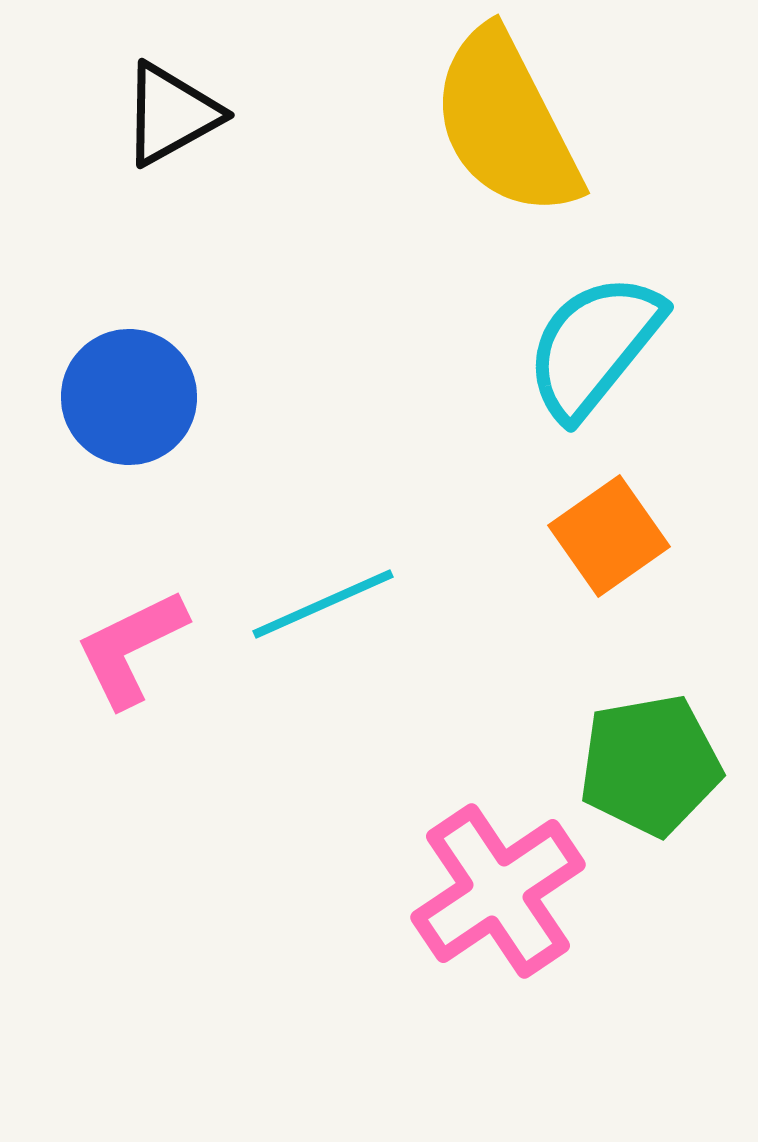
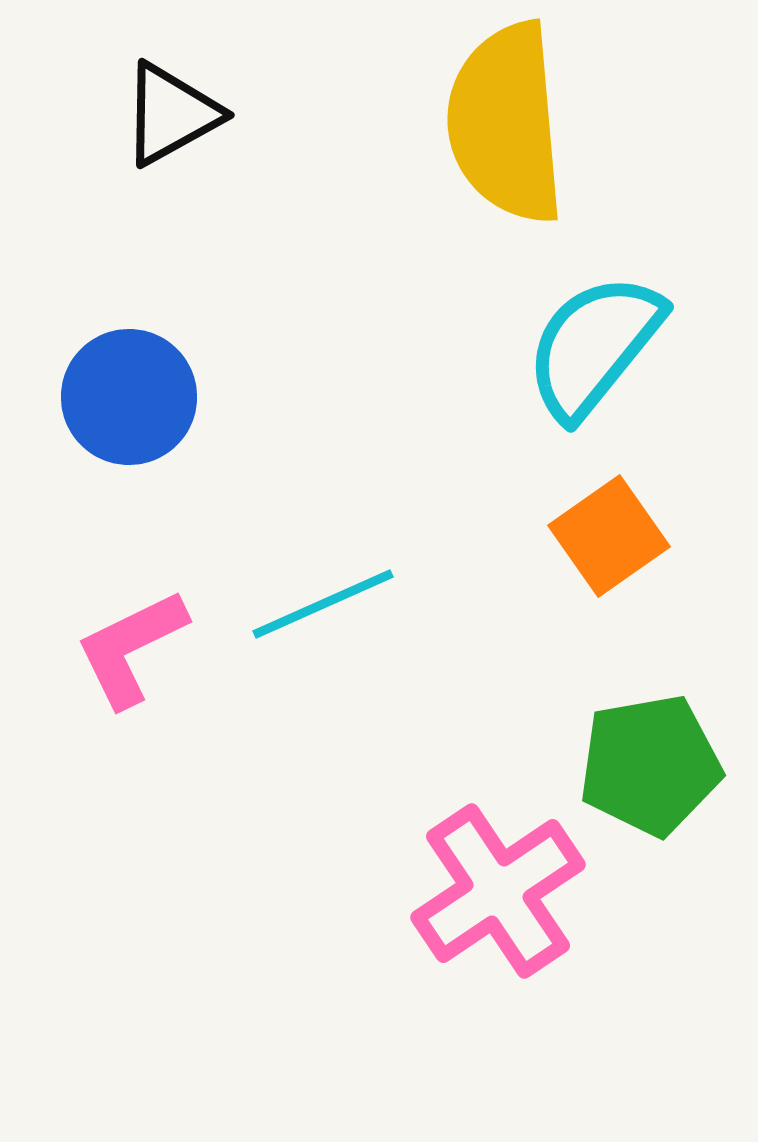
yellow semicircle: rotated 22 degrees clockwise
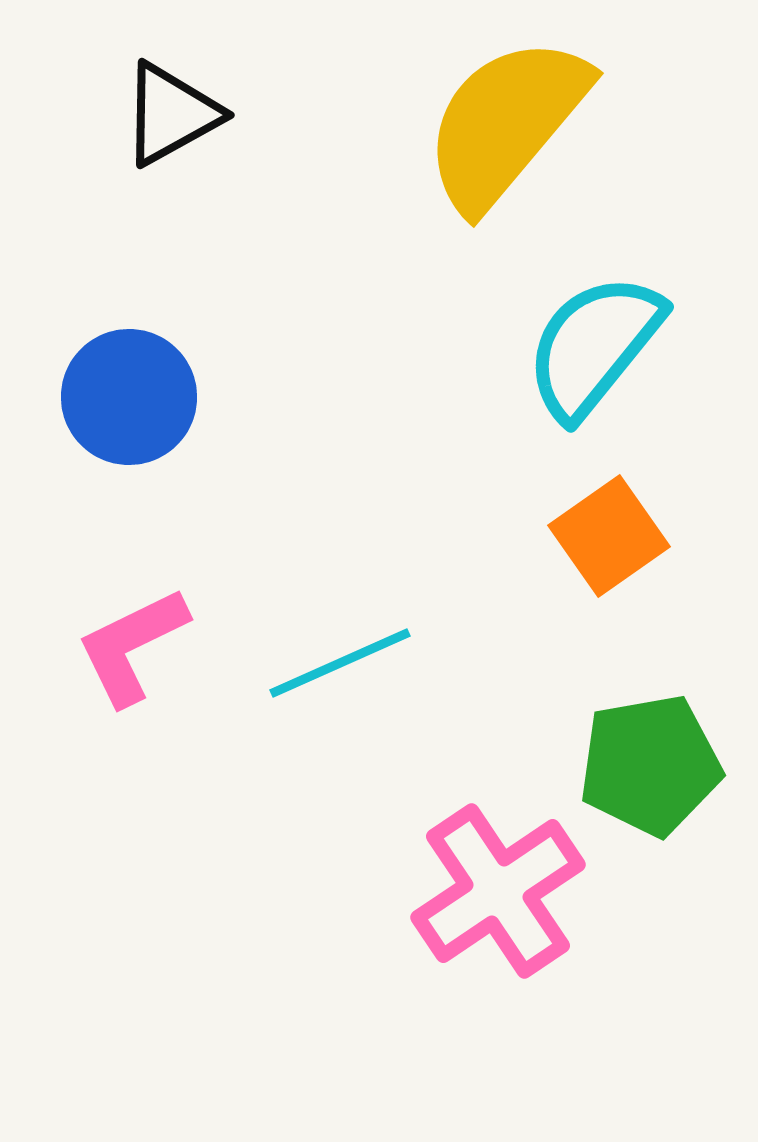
yellow semicircle: rotated 45 degrees clockwise
cyan line: moved 17 px right, 59 px down
pink L-shape: moved 1 px right, 2 px up
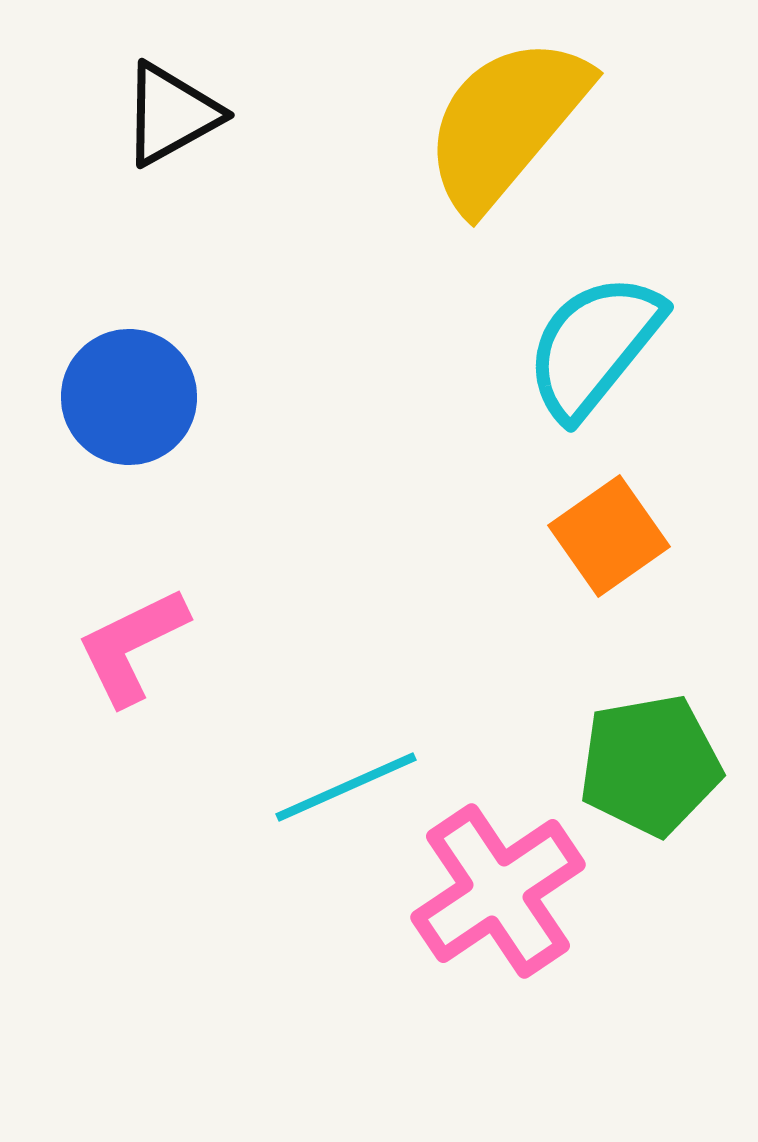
cyan line: moved 6 px right, 124 px down
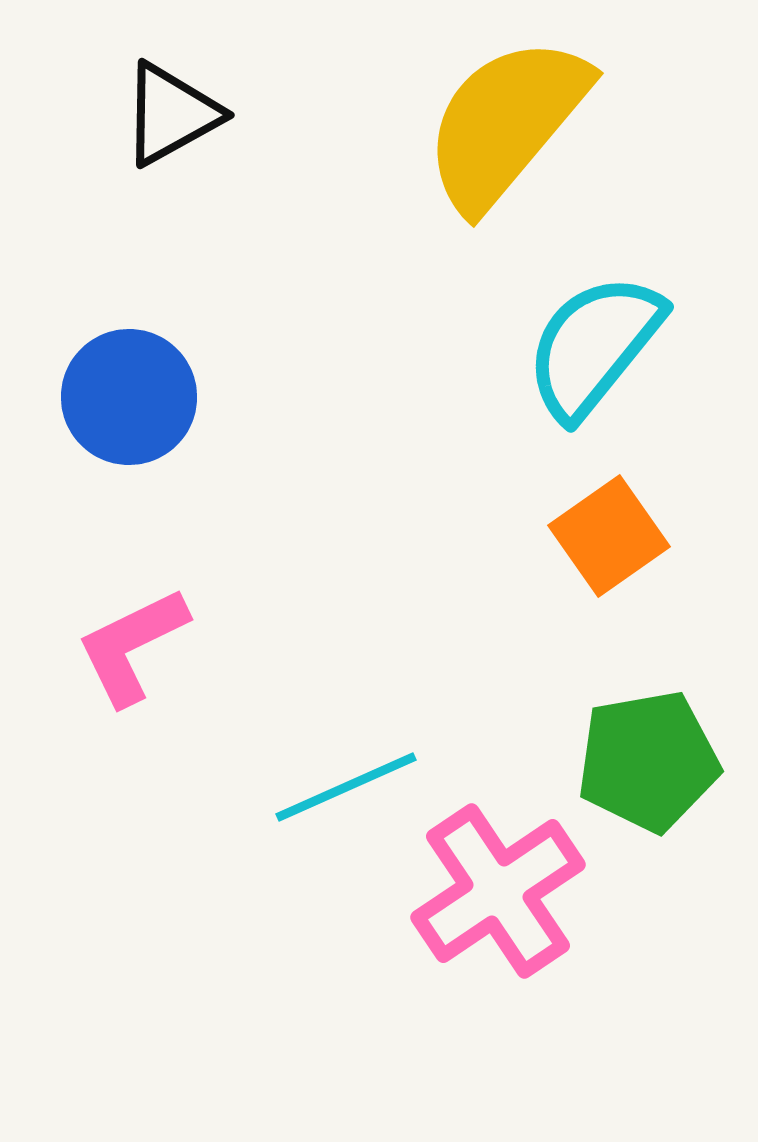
green pentagon: moved 2 px left, 4 px up
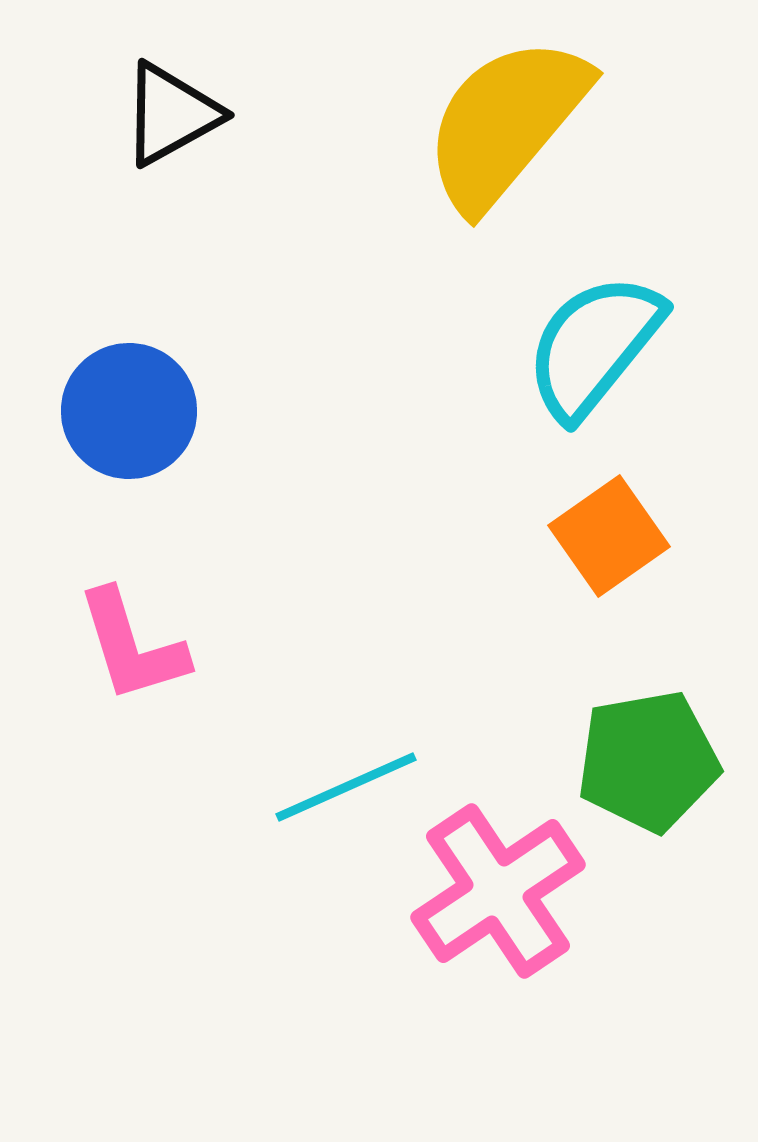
blue circle: moved 14 px down
pink L-shape: rotated 81 degrees counterclockwise
